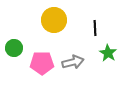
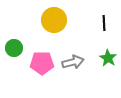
black line: moved 9 px right, 5 px up
green star: moved 5 px down
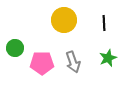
yellow circle: moved 10 px right
green circle: moved 1 px right
green star: rotated 18 degrees clockwise
gray arrow: rotated 85 degrees clockwise
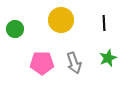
yellow circle: moved 3 px left
green circle: moved 19 px up
gray arrow: moved 1 px right, 1 px down
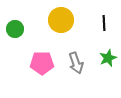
gray arrow: moved 2 px right
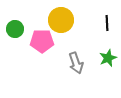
black line: moved 3 px right
pink pentagon: moved 22 px up
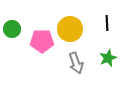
yellow circle: moved 9 px right, 9 px down
green circle: moved 3 px left
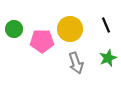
black line: moved 1 px left, 2 px down; rotated 21 degrees counterclockwise
green circle: moved 2 px right
